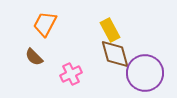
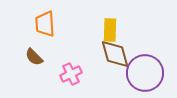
orange trapezoid: rotated 32 degrees counterclockwise
yellow rectangle: rotated 30 degrees clockwise
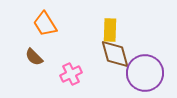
orange trapezoid: rotated 28 degrees counterclockwise
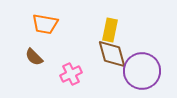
orange trapezoid: rotated 48 degrees counterclockwise
yellow rectangle: rotated 10 degrees clockwise
brown diamond: moved 3 px left
purple circle: moved 3 px left, 2 px up
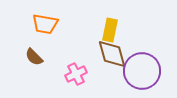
pink cross: moved 5 px right
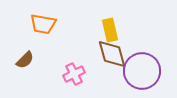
orange trapezoid: moved 2 px left
yellow rectangle: rotated 25 degrees counterclockwise
brown semicircle: moved 9 px left, 3 px down; rotated 90 degrees counterclockwise
pink cross: moved 2 px left
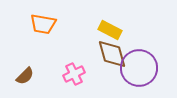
yellow rectangle: rotated 50 degrees counterclockwise
brown semicircle: moved 16 px down
purple circle: moved 3 px left, 3 px up
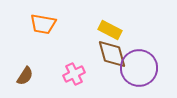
brown semicircle: rotated 12 degrees counterclockwise
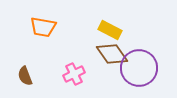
orange trapezoid: moved 3 px down
brown diamond: rotated 20 degrees counterclockwise
brown semicircle: rotated 126 degrees clockwise
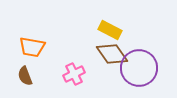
orange trapezoid: moved 11 px left, 20 px down
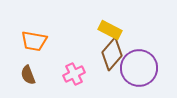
orange trapezoid: moved 2 px right, 6 px up
brown diamond: rotated 76 degrees clockwise
brown semicircle: moved 3 px right, 1 px up
